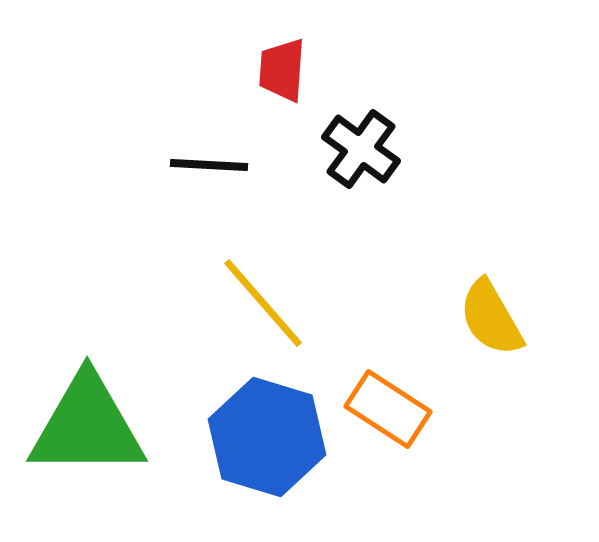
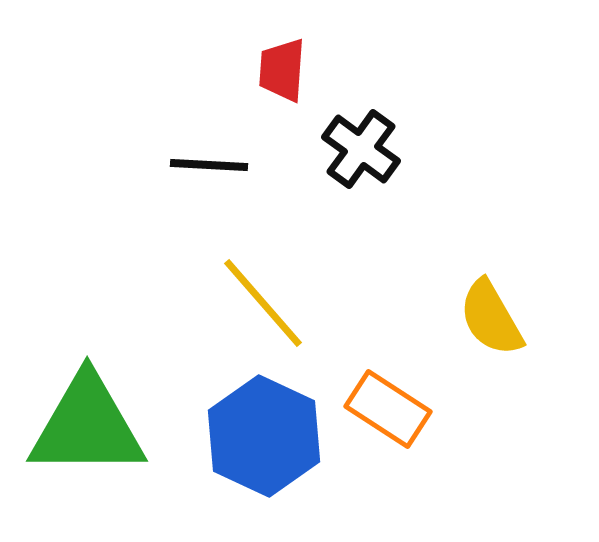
blue hexagon: moved 3 px left, 1 px up; rotated 8 degrees clockwise
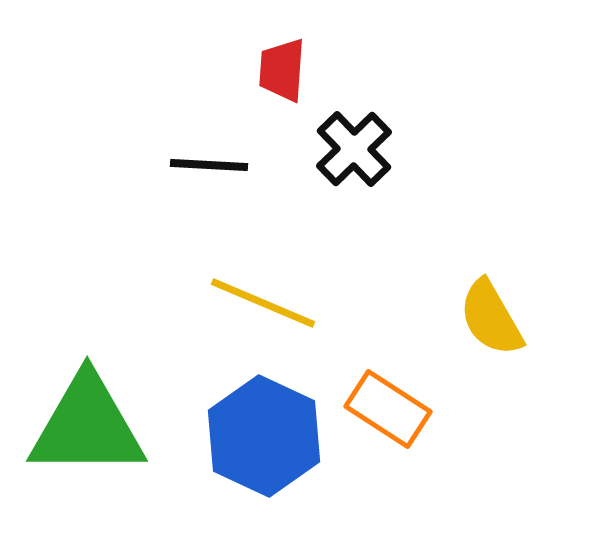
black cross: moved 7 px left; rotated 10 degrees clockwise
yellow line: rotated 26 degrees counterclockwise
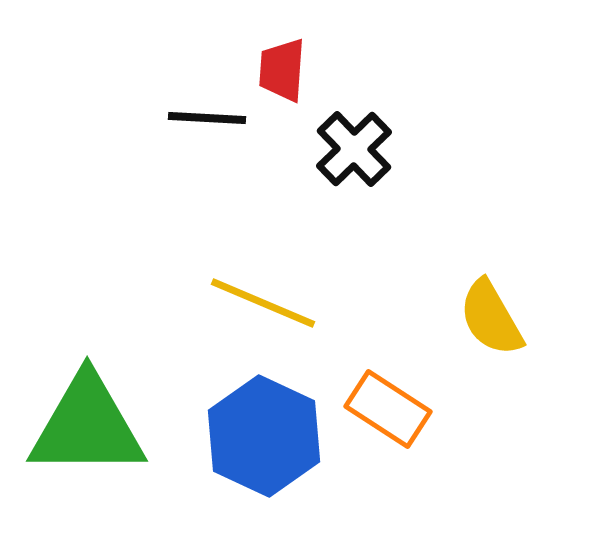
black line: moved 2 px left, 47 px up
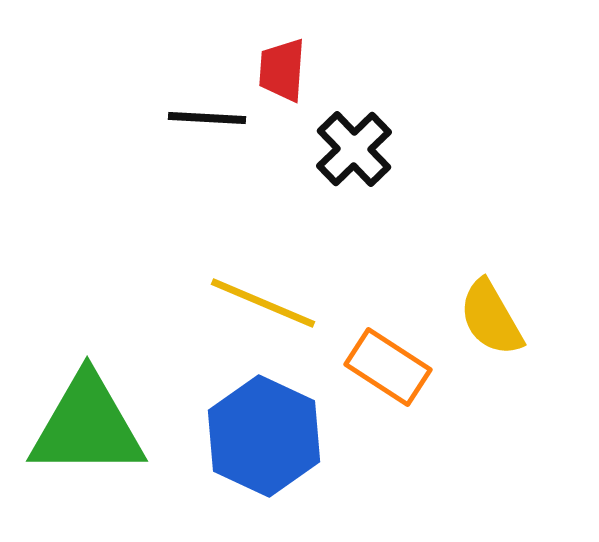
orange rectangle: moved 42 px up
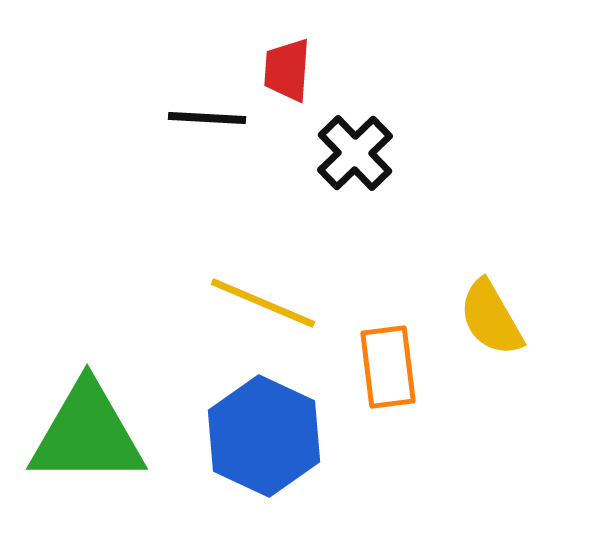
red trapezoid: moved 5 px right
black cross: moved 1 px right, 4 px down
orange rectangle: rotated 50 degrees clockwise
green triangle: moved 8 px down
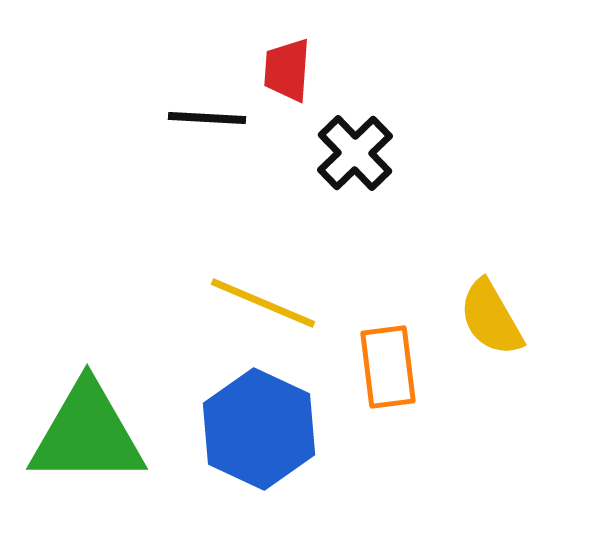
blue hexagon: moved 5 px left, 7 px up
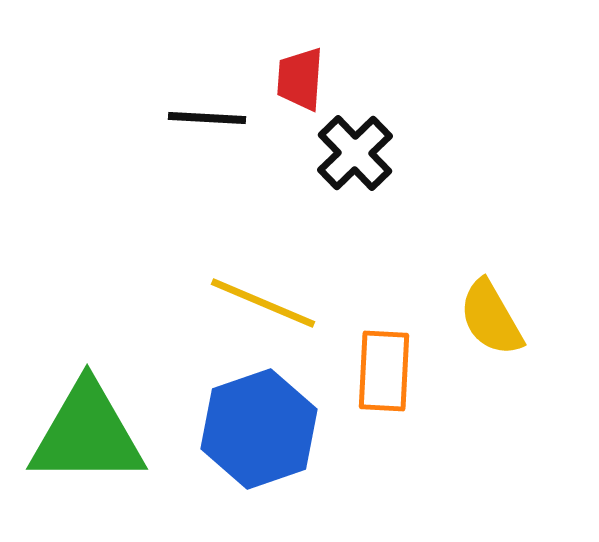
red trapezoid: moved 13 px right, 9 px down
orange rectangle: moved 4 px left, 4 px down; rotated 10 degrees clockwise
blue hexagon: rotated 16 degrees clockwise
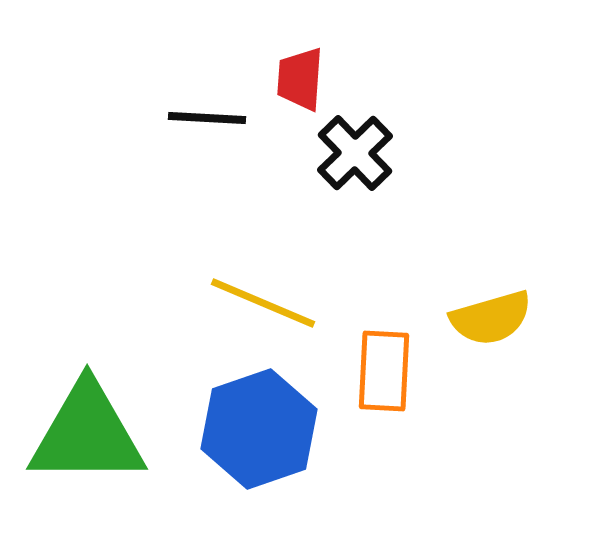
yellow semicircle: rotated 76 degrees counterclockwise
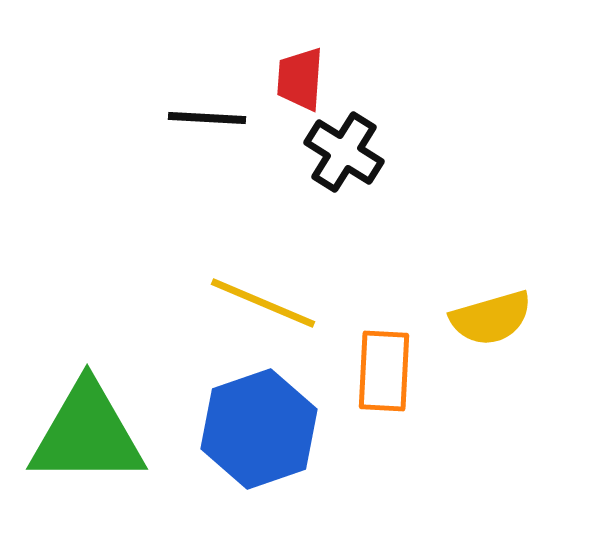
black cross: moved 11 px left, 1 px up; rotated 14 degrees counterclockwise
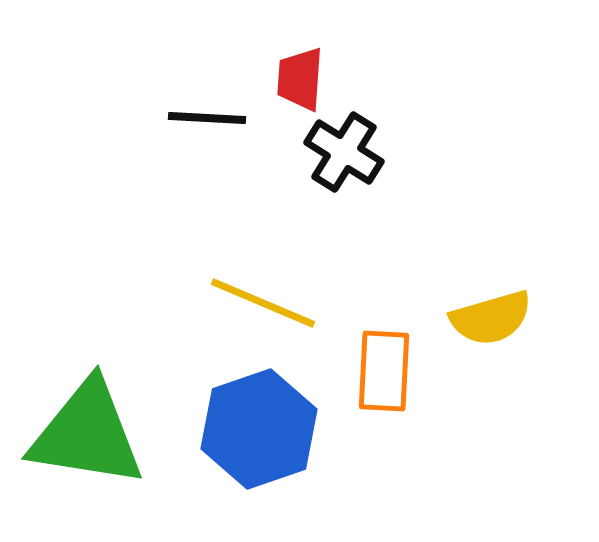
green triangle: rotated 9 degrees clockwise
